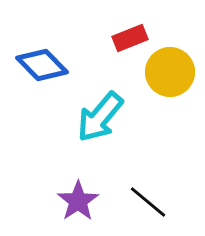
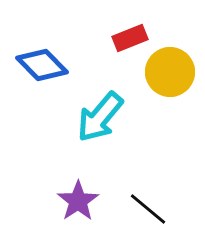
black line: moved 7 px down
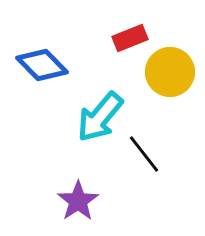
black line: moved 4 px left, 55 px up; rotated 12 degrees clockwise
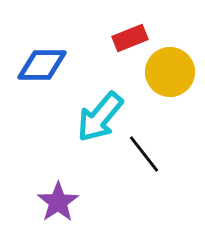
blue diamond: rotated 45 degrees counterclockwise
purple star: moved 20 px left, 1 px down
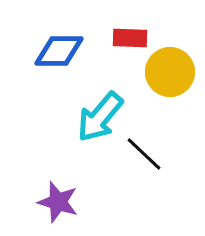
red rectangle: rotated 24 degrees clockwise
blue diamond: moved 17 px right, 14 px up
black line: rotated 9 degrees counterclockwise
purple star: rotated 21 degrees counterclockwise
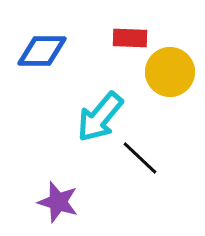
blue diamond: moved 17 px left
black line: moved 4 px left, 4 px down
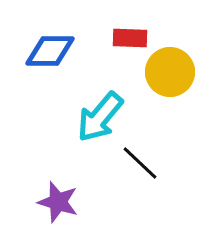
blue diamond: moved 8 px right
black line: moved 5 px down
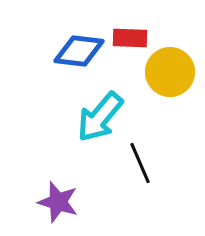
blue diamond: moved 29 px right; rotated 6 degrees clockwise
black line: rotated 24 degrees clockwise
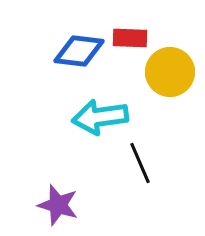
cyan arrow: rotated 42 degrees clockwise
purple star: moved 3 px down
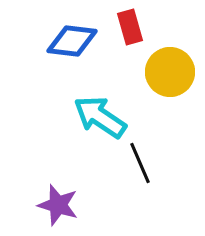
red rectangle: moved 11 px up; rotated 72 degrees clockwise
blue diamond: moved 7 px left, 10 px up
cyan arrow: rotated 42 degrees clockwise
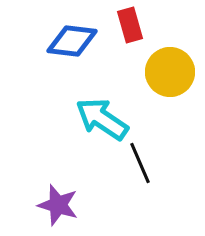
red rectangle: moved 2 px up
cyan arrow: moved 2 px right, 2 px down
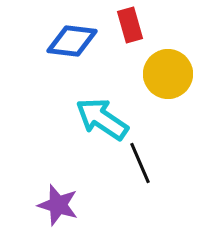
yellow circle: moved 2 px left, 2 px down
